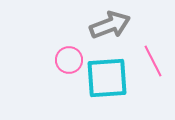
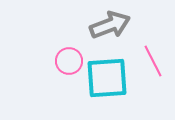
pink circle: moved 1 px down
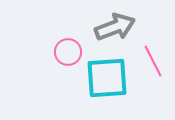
gray arrow: moved 5 px right, 2 px down
pink circle: moved 1 px left, 9 px up
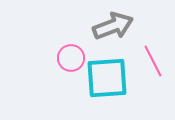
gray arrow: moved 2 px left, 1 px up
pink circle: moved 3 px right, 6 px down
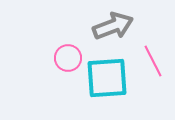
pink circle: moved 3 px left
